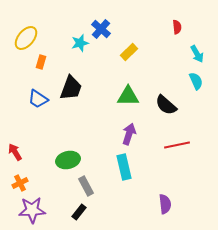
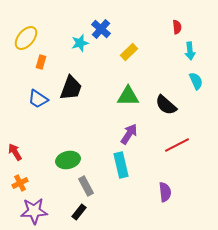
cyan arrow: moved 7 px left, 3 px up; rotated 24 degrees clockwise
purple arrow: rotated 15 degrees clockwise
red line: rotated 15 degrees counterclockwise
cyan rectangle: moved 3 px left, 2 px up
purple semicircle: moved 12 px up
purple star: moved 2 px right, 1 px down
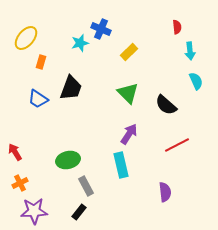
blue cross: rotated 18 degrees counterclockwise
green triangle: moved 3 px up; rotated 45 degrees clockwise
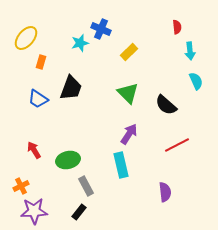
red arrow: moved 19 px right, 2 px up
orange cross: moved 1 px right, 3 px down
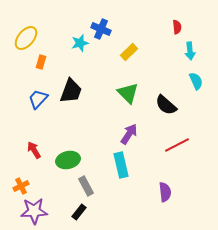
black trapezoid: moved 3 px down
blue trapezoid: rotated 100 degrees clockwise
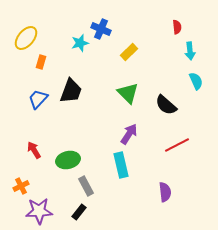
purple star: moved 5 px right
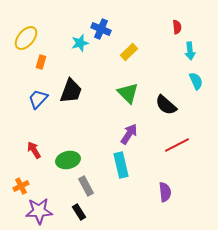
black rectangle: rotated 70 degrees counterclockwise
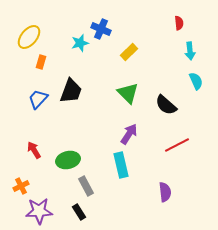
red semicircle: moved 2 px right, 4 px up
yellow ellipse: moved 3 px right, 1 px up
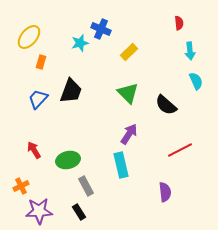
red line: moved 3 px right, 5 px down
